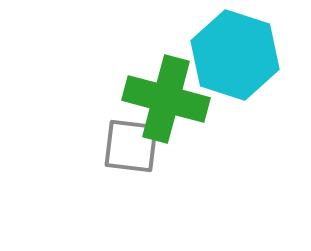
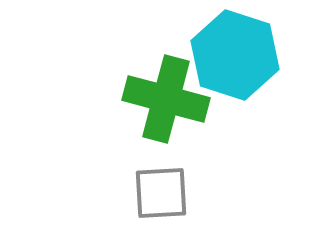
gray square: moved 30 px right, 47 px down; rotated 10 degrees counterclockwise
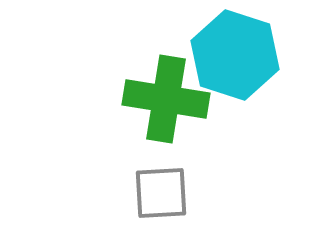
green cross: rotated 6 degrees counterclockwise
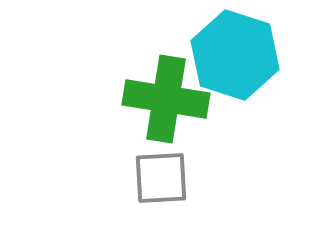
gray square: moved 15 px up
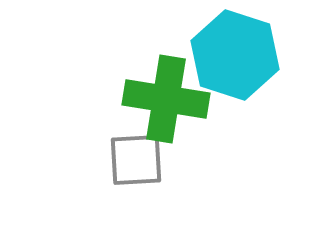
gray square: moved 25 px left, 18 px up
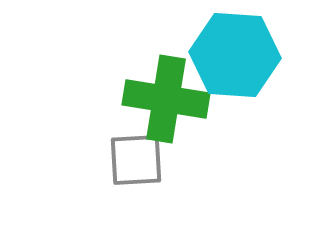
cyan hexagon: rotated 14 degrees counterclockwise
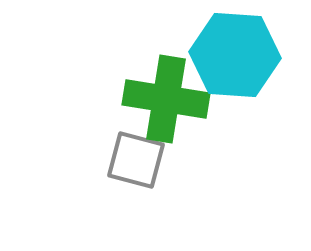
gray square: rotated 18 degrees clockwise
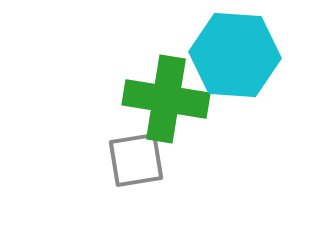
gray square: rotated 24 degrees counterclockwise
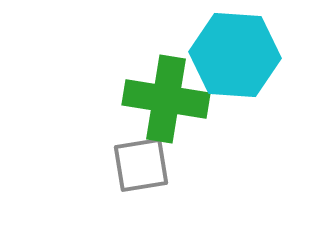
gray square: moved 5 px right, 5 px down
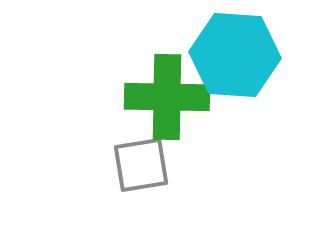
green cross: moved 1 px right, 2 px up; rotated 8 degrees counterclockwise
